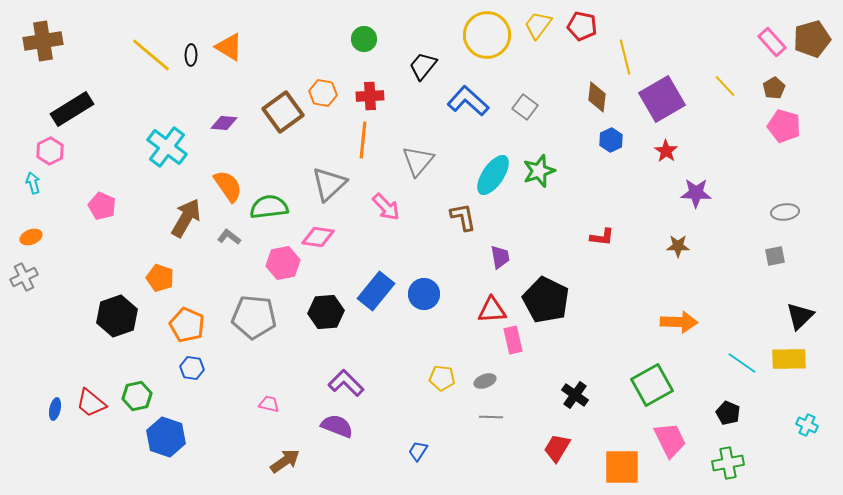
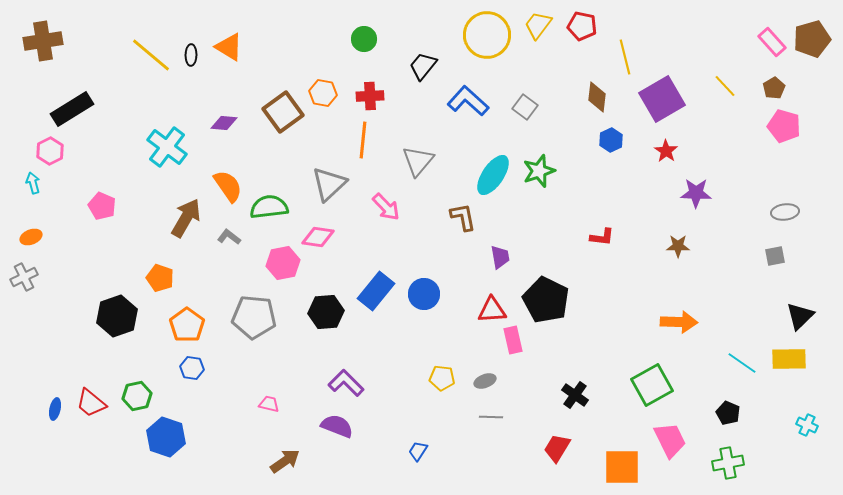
orange pentagon at (187, 325): rotated 12 degrees clockwise
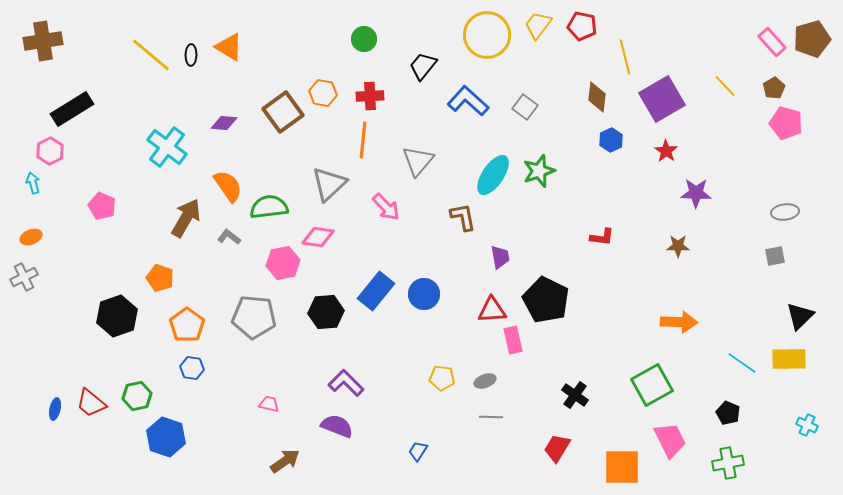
pink pentagon at (784, 126): moved 2 px right, 3 px up
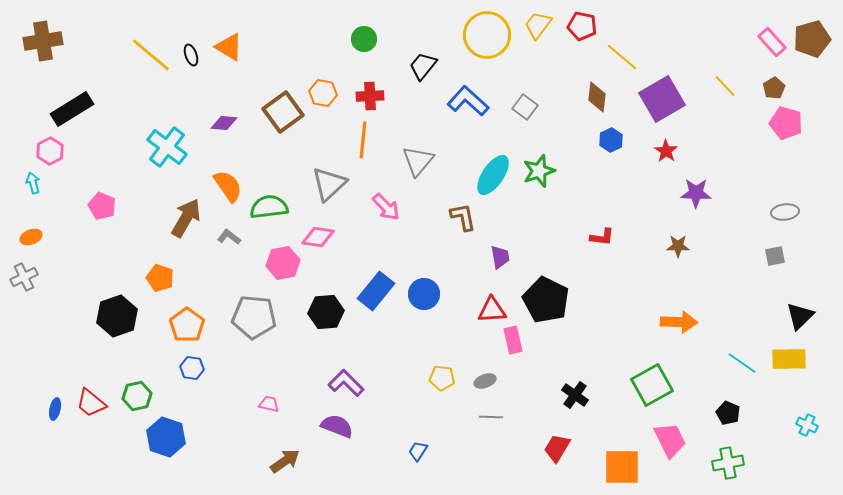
black ellipse at (191, 55): rotated 20 degrees counterclockwise
yellow line at (625, 57): moved 3 px left; rotated 36 degrees counterclockwise
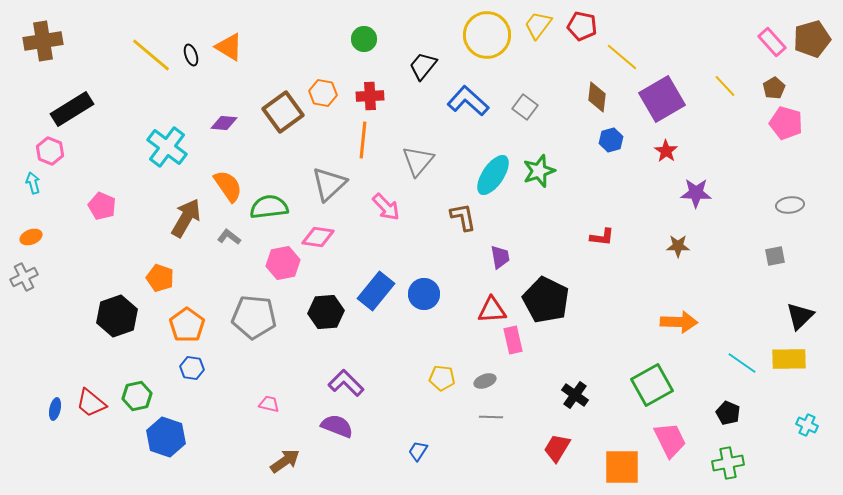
blue hexagon at (611, 140): rotated 10 degrees clockwise
pink hexagon at (50, 151): rotated 12 degrees counterclockwise
gray ellipse at (785, 212): moved 5 px right, 7 px up
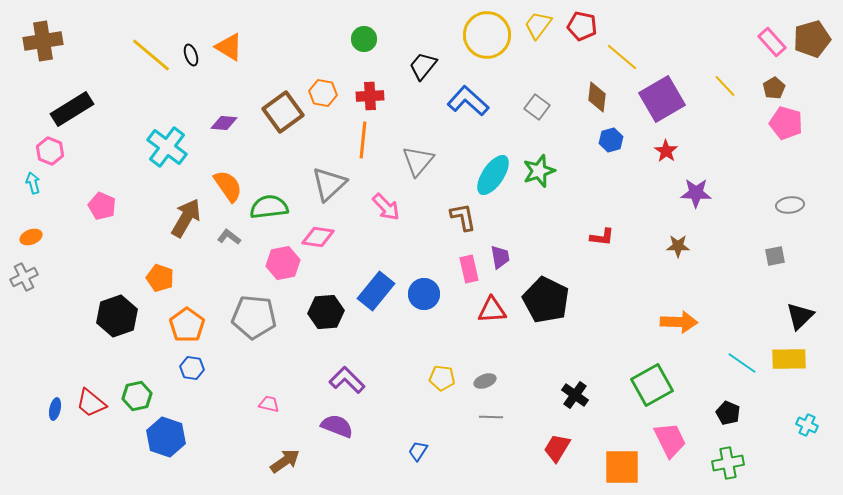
gray square at (525, 107): moved 12 px right
pink rectangle at (513, 340): moved 44 px left, 71 px up
purple L-shape at (346, 383): moved 1 px right, 3 px up
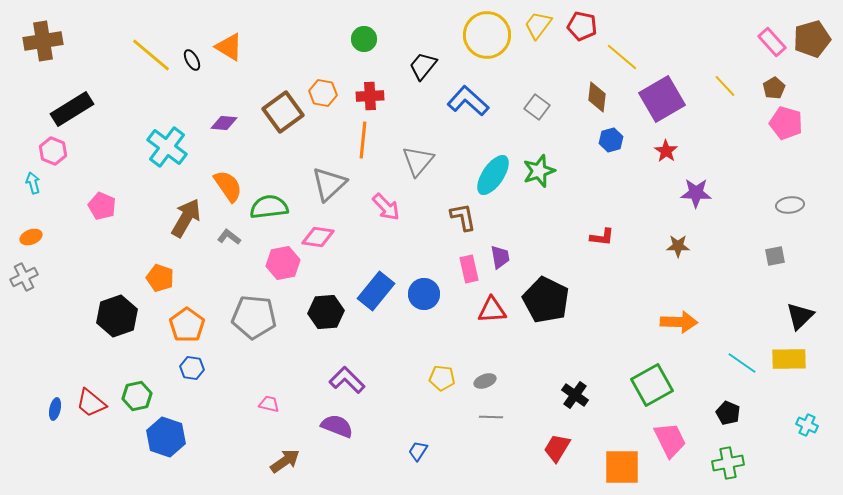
black ellipse at (191, 55): moved 1 px right, 5 px down; rotated 10 degrees counterclockwise
pink hexagon at (50, 151): moved 3 px right
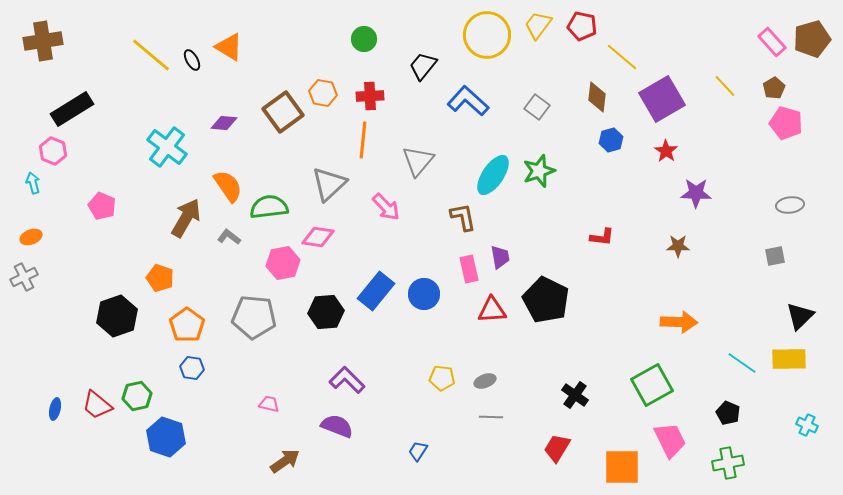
red trapezoid at (91, 403): moved 6 px right, 2 px down
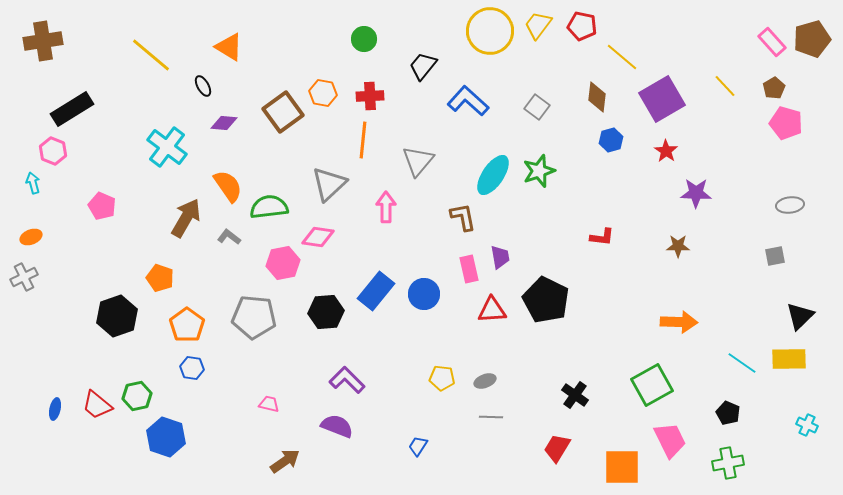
yellow circle at (487, 35): moved 3 px right, 4 px up
black ellipse at (192, 60): moved 11 px right, 26 px down
pink arrow at (386, 207): rotated 136 degrees counterclockwise
blue trapezoid at (418, 451): moved 5 px up
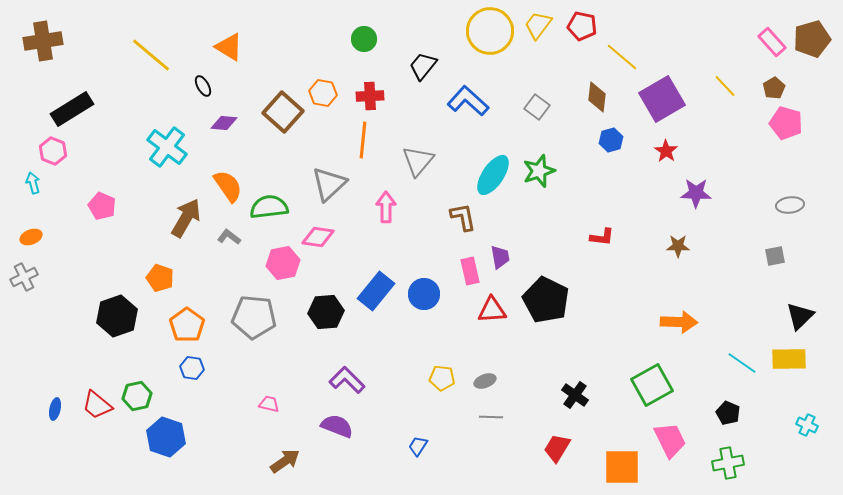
brown square at (283, 112): rotated 12 degrees counterclockwise
pink rectangle at (469, 269): moved 1 px right, 2 px down
